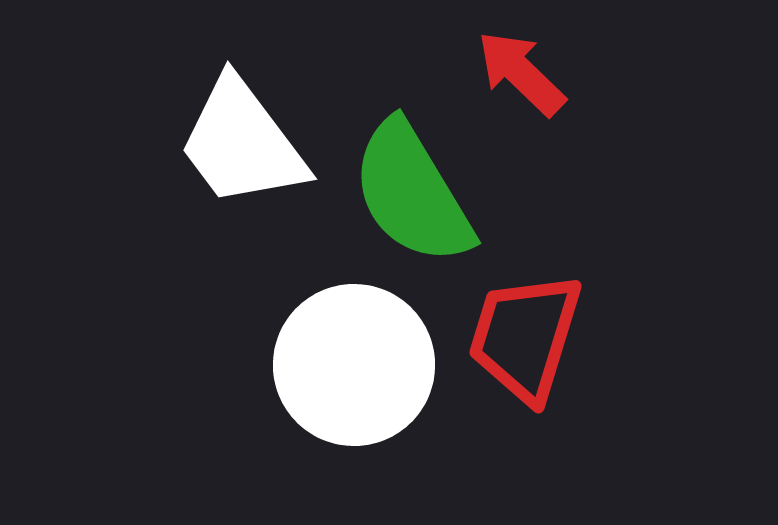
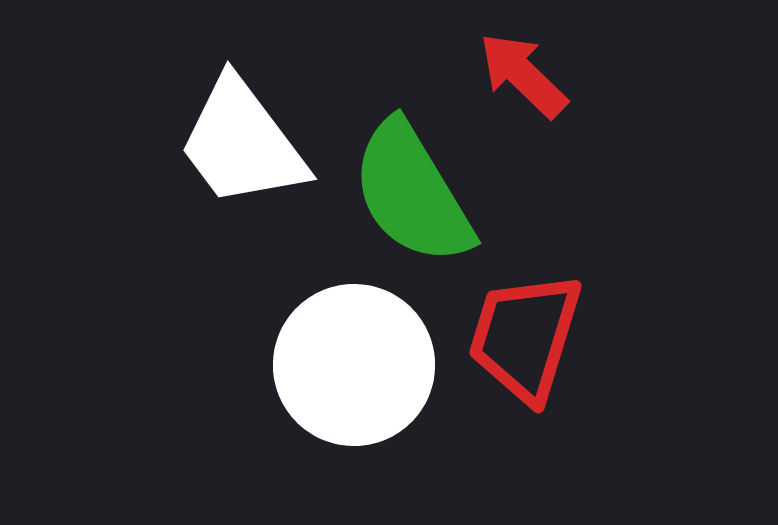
red arrow: moved 2 px right, 2 px down
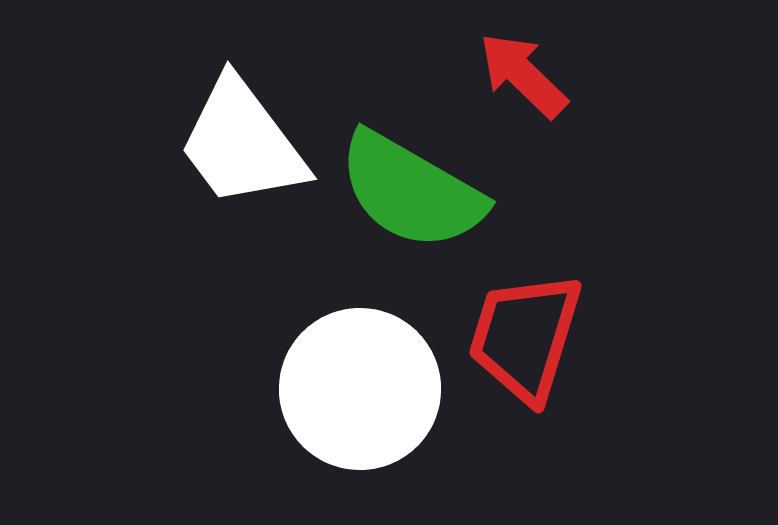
green semicircle: moved 1 px left, 2 px up; rotated 29 degrees counterclockwise
white circle: moved 6 px right, 24 px down
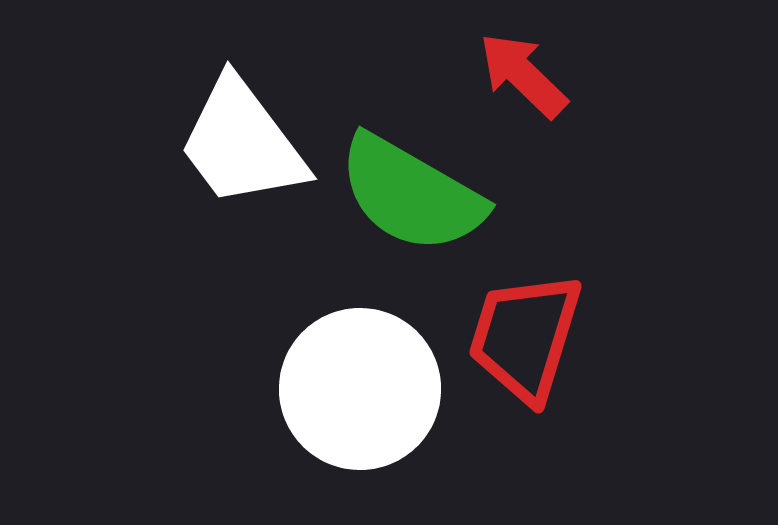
green semicircle: moved 3 px down
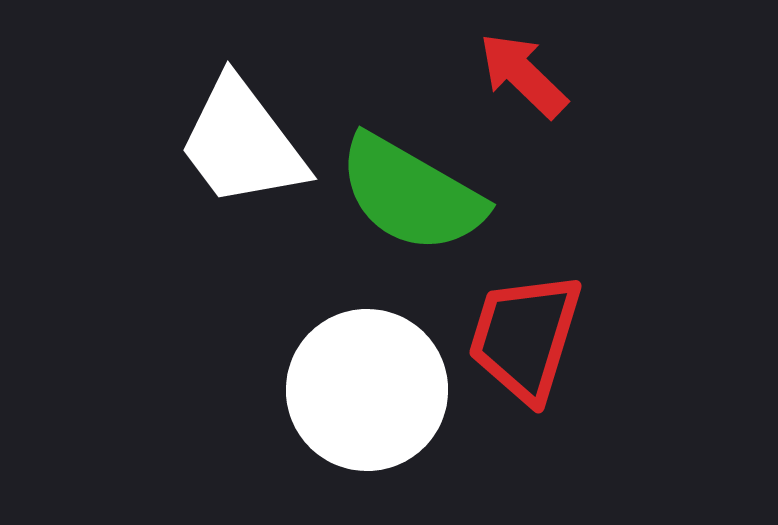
white circle: moved 7 px right, 1 px down
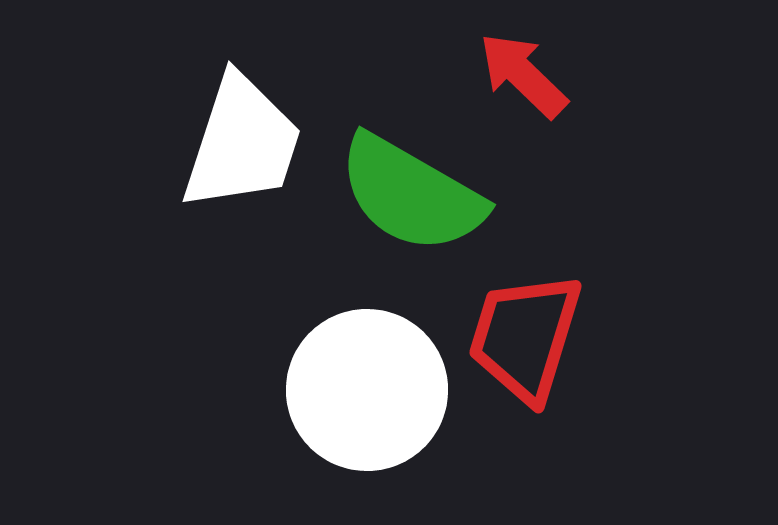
white trapezoid: rotated 125 degrees counterclockwise
